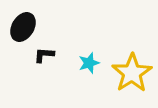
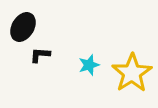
black L-shape: moved 4 px left
cyan star: moved 2 px down
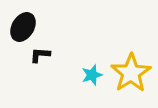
cyan star: moved 3 px right, 10 px down
yellow star: moved 1 px left
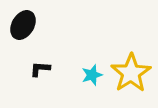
black ellipse: moved 2 px up
black L-shape: moved 14 px down
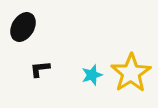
black ellipse: moved 2 px down
black L-shape: rotated 10 degrees counterclockwise
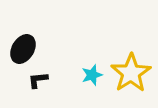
black ellipse: moved 22 px down
black L-shape: moved 2 px left, 11 px down
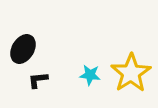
cyan star: moved 2 px left; rotated 25 degrees clockwise
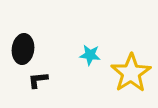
black ellipse: rotated 24 degrees counterclockwise
cyan star: moved 20 px up
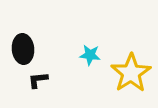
black ellipse: rotated 12 degrees counterclockwise
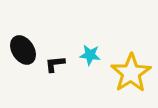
black ellipse: moved 1 px down; rotated 28 degrees counterclockwise
black L-shape: moved 17 px right, 16 px up
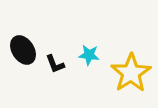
cyan star: moved 1 px left
black L-shape: rotated 105 degrees counterclockwise
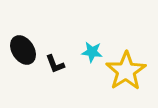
cyan star: moved 3 px right, 3 px up
yellow star: moved 5 px left, 2 px up
